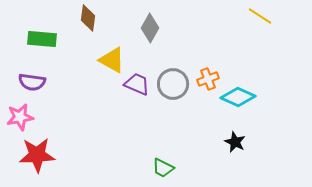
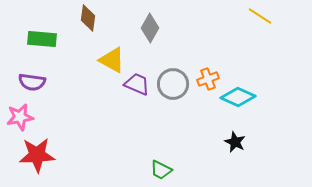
green trapezoid: moved 2 px left, 2 px down
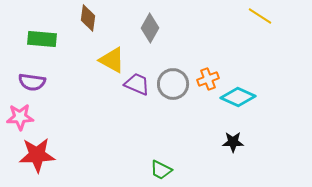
pink star: rotated 8 degrees clockwise
black star: moved 2 px left; rotated 25 degrees counterclockwise
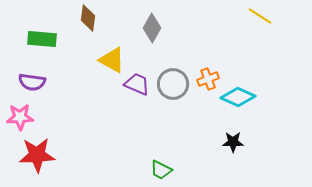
gray diamond: moved 2 px right
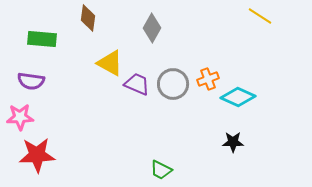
yellow triangle: moved 2 px left, 3 px down
purple semicircle: moved 1 px left, 1 px up
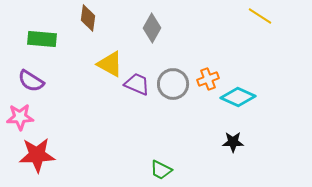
yellow triangle: moved 1 px down
purple semicircle: rotated 24 degrees clockwise
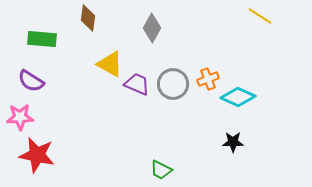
red star: rotated 15 degrees clockwise
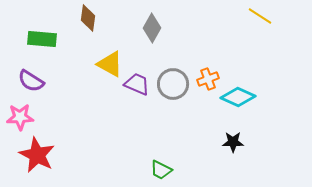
red star: rotated 15 degrees clockwise
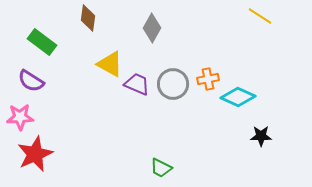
green rectangle: moved 3 px down; rotated 32 degrees clockwise
orange cross: rotated 10 degrees clockwise
black star: moved 28 px right, 6 px up
red star: moved 2 px left, 1 px up; rotated 21 degrees clockwise
green trapezoid: moved 2 px up
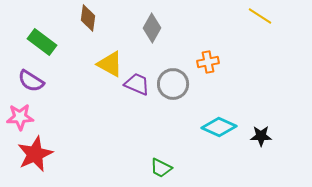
orange cross: moved 17 px up
cyan diamond: moved 19 px left, 30 px down
